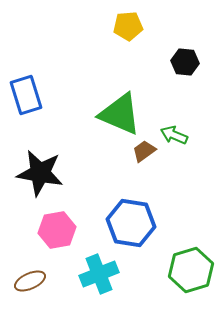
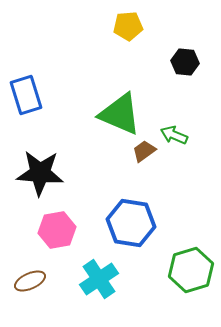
black star: rotated 6 degrees counterclockwise
cyan cross: moved 5 px down; rotated 12 degrees counterclockwise
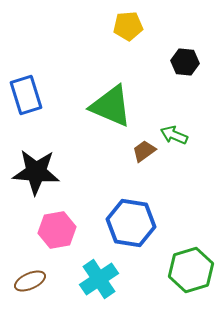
green triangle: moved 9 px left, 8 px up
black star: moved 4 px left, 1 px up
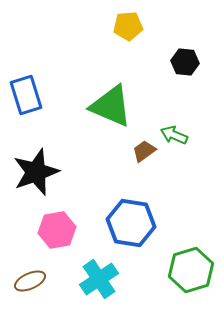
black star: rotated 24 degrees counterclockwise
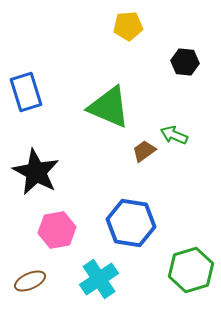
blue rectangle: moved 3 px up
green triangle: moved 2 px left, 1 px down
black star: rotated 24 degrees counterclockwise
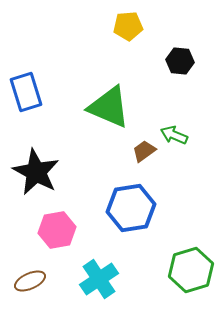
black hexagon: moved 5 px left, 1 px up
blue hexagon: moved 15 px up; rotated 18 degrees counterclockwise
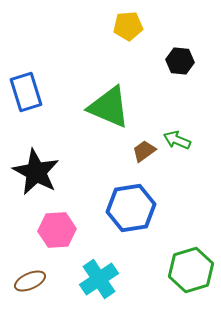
green arrow: moved 3 px right, 5 px down
pink hexagon: rotated 6 degrees clockwise
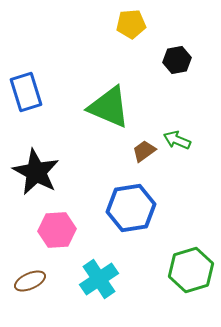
yellow pentagon: moved 3 px right, 2 px up
black hexagon: moved 3 px left, 1 px up; rotated 16 degrees counterclockwise
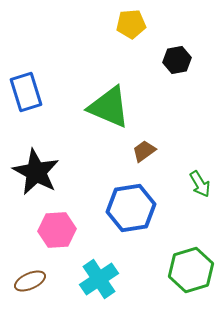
green arrow: moved 23 px right, 44 px down; rotated 144 degrees counterclockwise
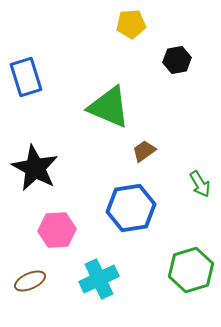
blue rectangle: moved 15 px up
black star: moved 1 px left, 4 px up
cyan cross: rotated 9 degrees clockwise
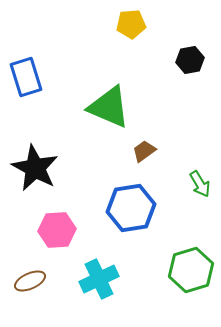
black hexagon: moved 13 px right
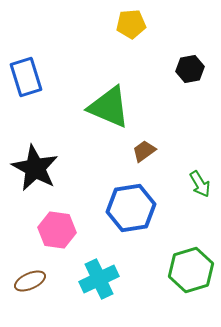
black hexagon: moved 9 px down
pink hexagon: rotated 12 degrees clockwise
